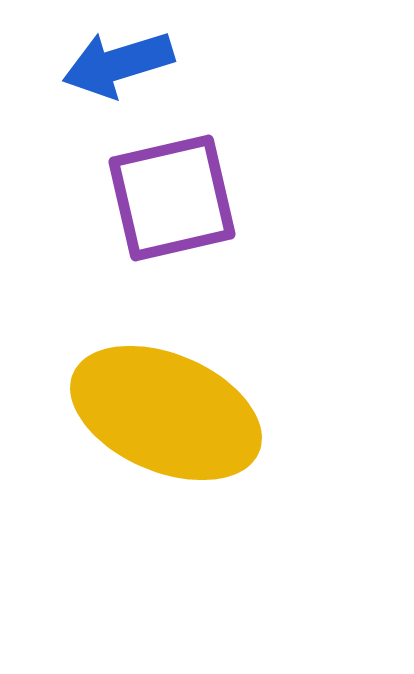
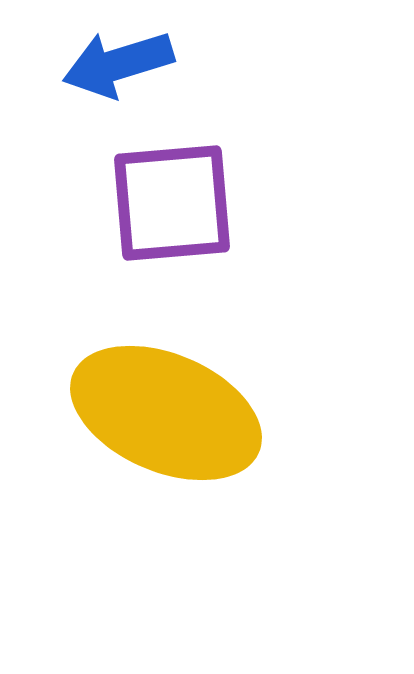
purple square: moved 5 px down; rotated 8 degrees clockwise
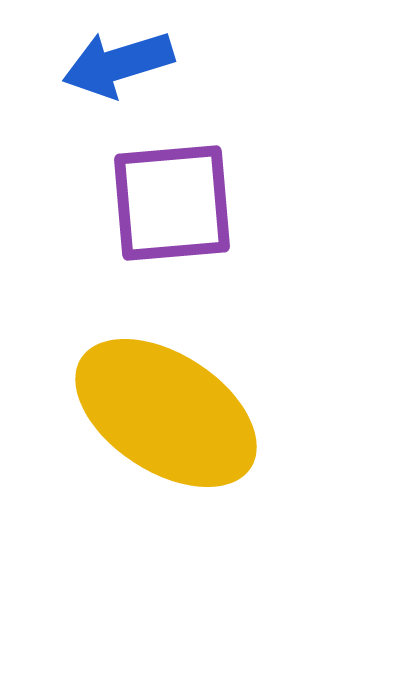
yellow ellipse: rotated 10 degrees clockwise
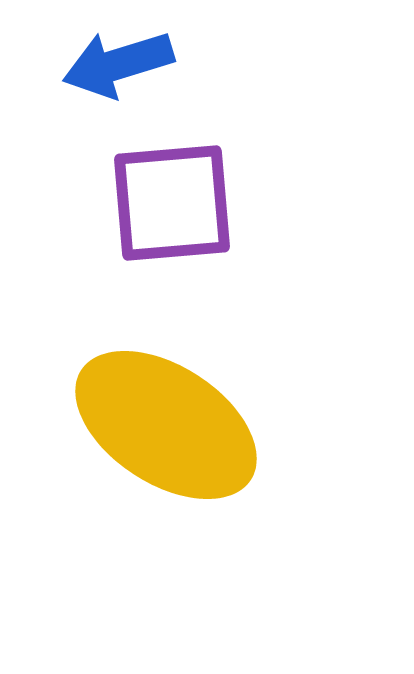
yellow ellipse: moved 12 px down
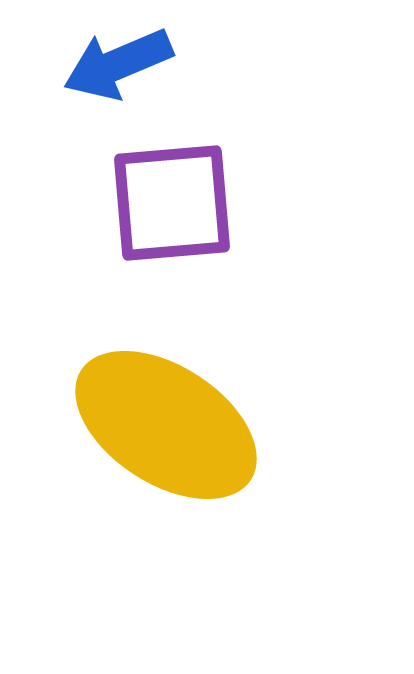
blue arrow: rotated 6 degrees counterclockwise
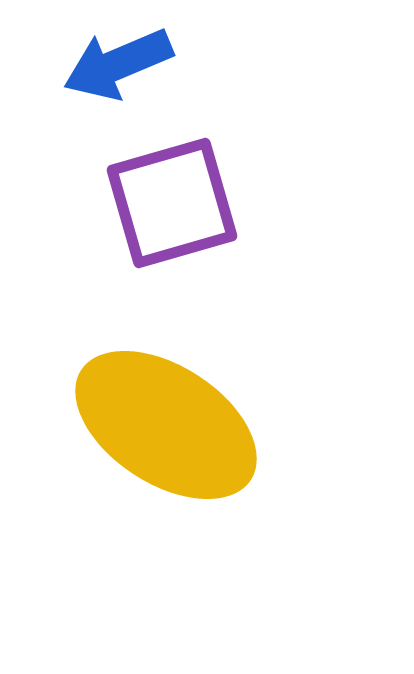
purple square: rotated 11 degrees counterclockwise
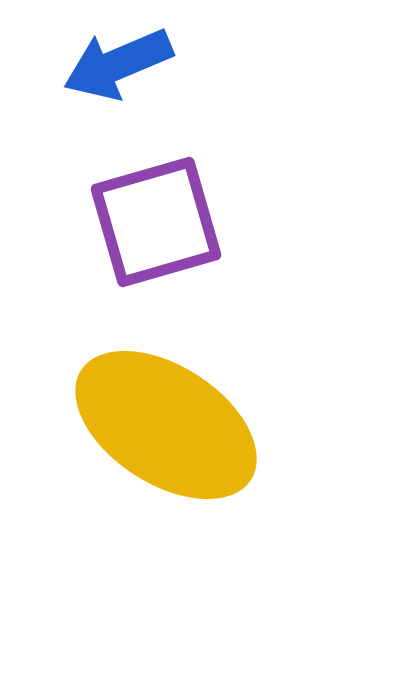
purple square: moved 16 px left, 19 px down
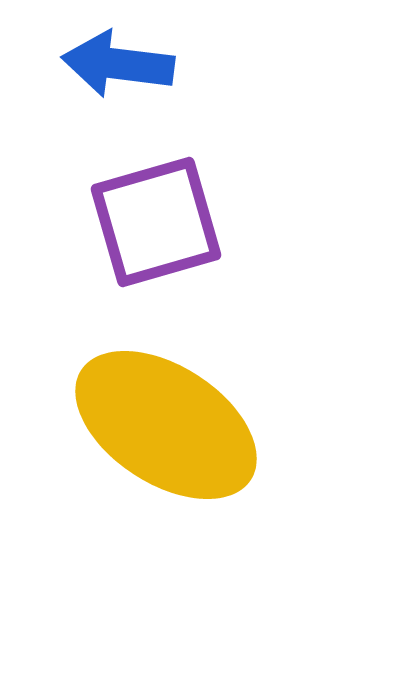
blue arrow: rotated 30 degrees clockwise
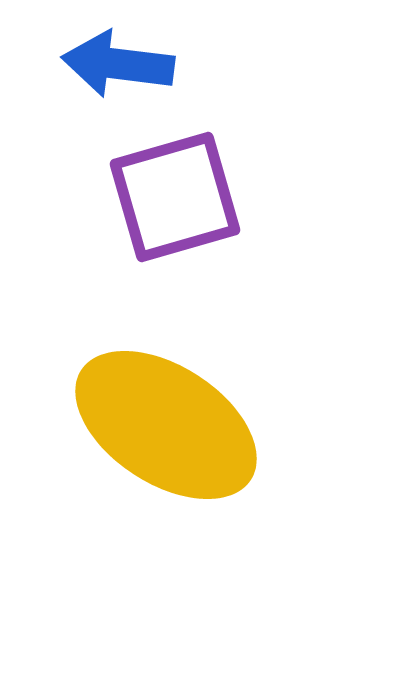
purple square: moved 19 px right, 25 px up
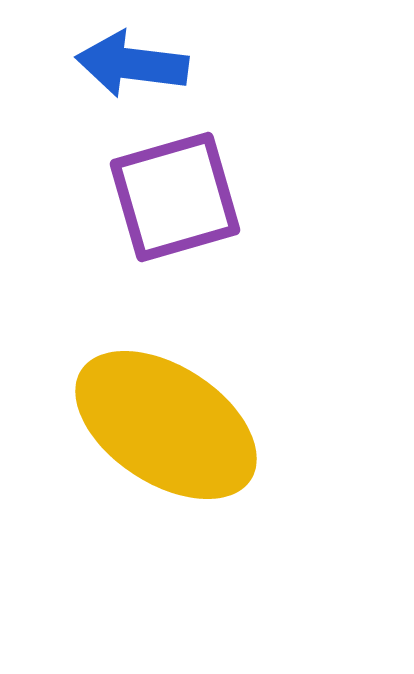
blue arrow: moved 14 px right
